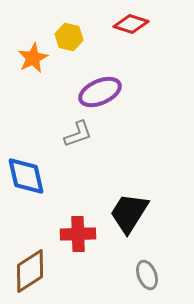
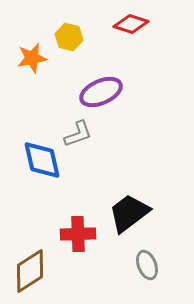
orange star: moved 1 px left; rotated 16 degrees clockwise
purple ellipse: moved 1 px right
blue diamond: moved 16 px right, 16 px up
black trapezoid: rotated 21 degrees clockwise
gray ellipse: moved 10 px up
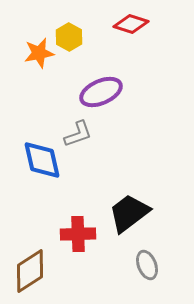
yellow hexagon: rotated 16 degrees clockwise
orange star: moved 7 px right, 5 px up
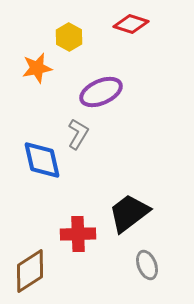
orange star: moved 2 px left, 15 px down
gray L-shape: rotated 40 degrees counterclockwise
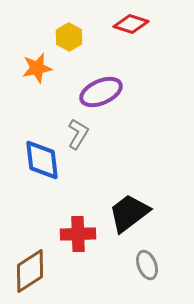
blue diamond: rotated 6 degrees clockwise
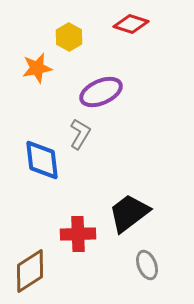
gray L-shape: moved 2 px right
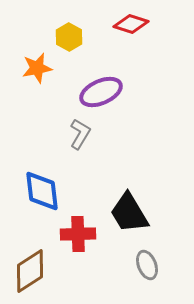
blue diamond: moved 31 px down
black trapezoid: rotated 84 degrees counterclockwise
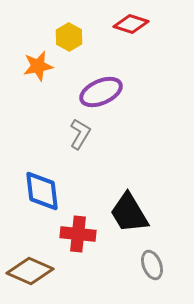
orange star: moved 1 px right, 2 px up
red cross: rotated 8 degrees clockwise
gray ellipse: moved 5 px right
brown diamond: rotated 57 degrees clockwise
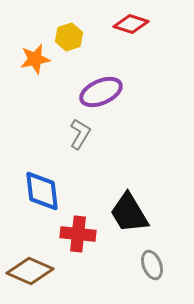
yellow hexagon: rotated 12 degrees clockwise
orange star: moved 3 px left, 7 px up
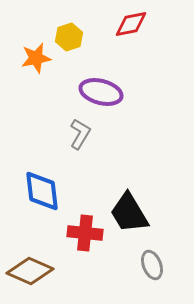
red diamond: rotated 28 degrees counterclockwise
orange star: moved 1 px right, 1 px up
purple ellipse: rotated 39 degrees clockwise
red cross: moved 7 px right, 1 px up
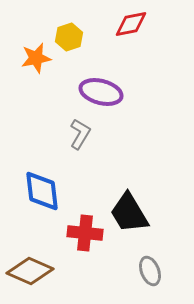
gray ellipse: moved 2 px left, 6 px down
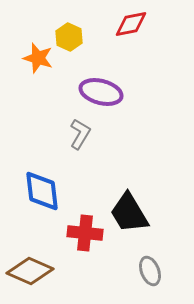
yellow hexagon: rotated 16 degrees counterclockwise
orange star: moved 2 px right; rotated 28 degrees clockwise
